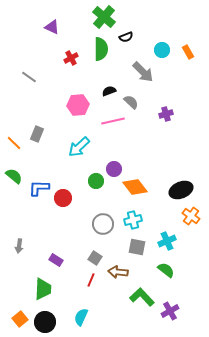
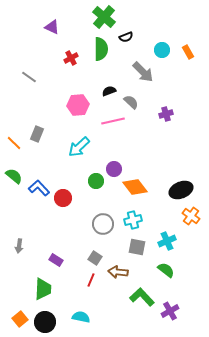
blue L-shape at (39, 188): rotated 45 degrees clockwise
cyan semicircle at (81, 317): rotated 78 degrees clockwise
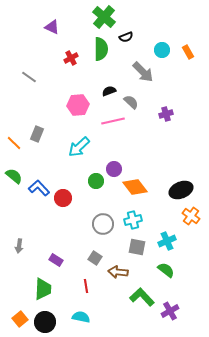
red line at (91, 280): moved 5 px left, 6 px down; rotated 32 degrees counterclockwise
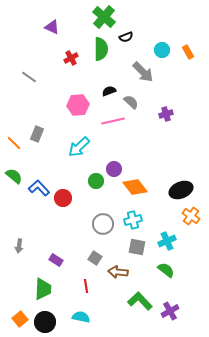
green L-shape at (142, 297): moved 2 px left, 4 px down
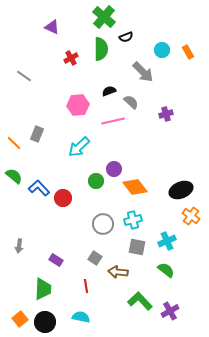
gray line at (29, 77): moved 5 px left, 1 px up
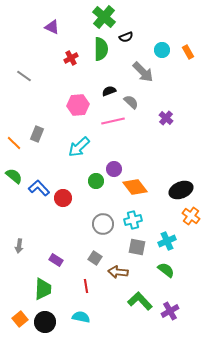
purple cross at (166, 114): moved 4 px down; rotated 32 degrees counterclockwise
